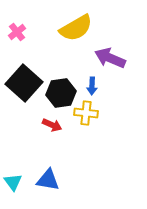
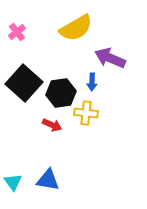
blue arrow: moved 4 px up
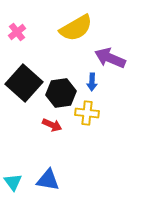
yellow cross: moved 1 px right
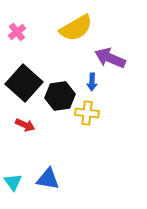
black hexagon: moved 1 px left, 3 px down
red arrow: moved 27 px left
blue triangle: moved 1 px up
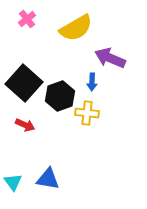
pink cross: moved 10 px right, 13 px up
black hexagon: rotated 12 degrees counterclockwise
